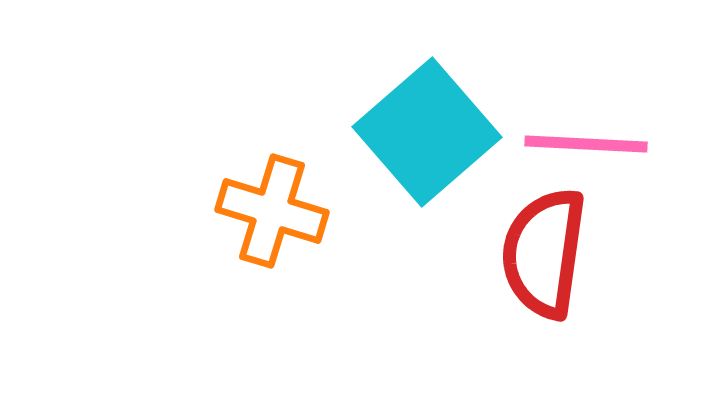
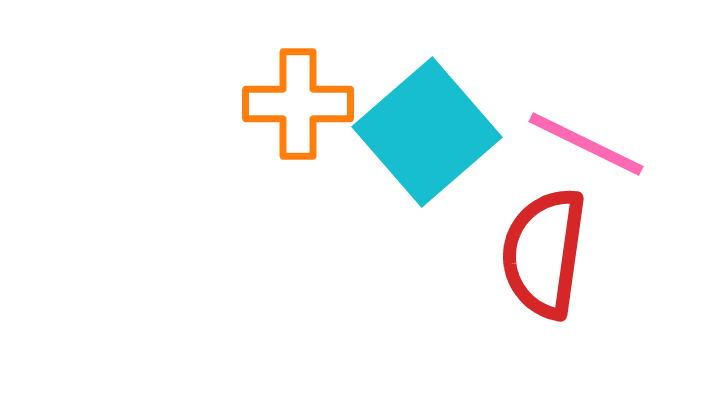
pink line: rotated 23 degrees clockwise
orange cross: moved 26 px right, 107 px up; rotated 17 degrees counterclockwise
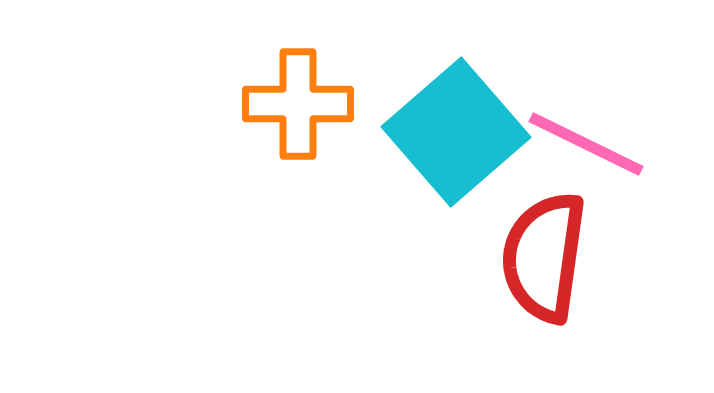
cyan square: moved 29 px right
red semicircle: moved 4 px down
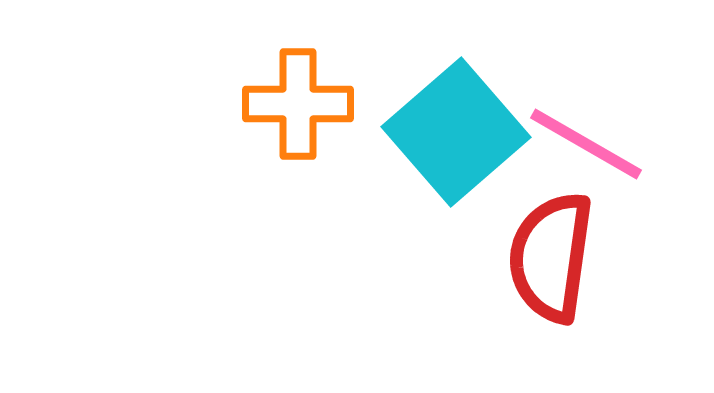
pink line: rotated 4 degrees clockwise
red semicircle: moved 7 px right
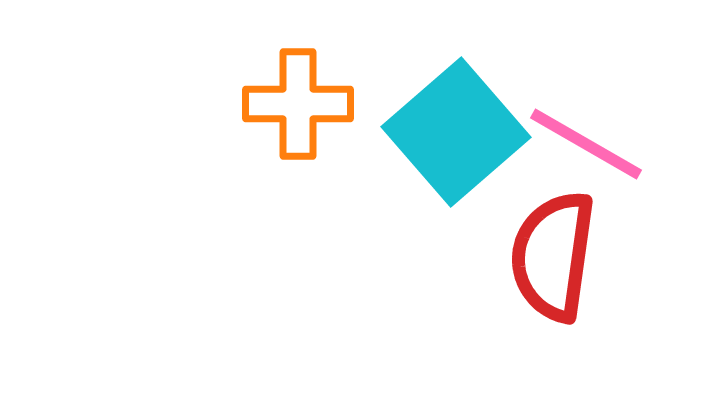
red semicircle: moved 2 px right, 1 px up
